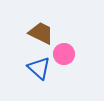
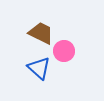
pink circle: moved 3 px up
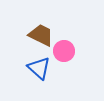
brown trapezoid: moved 2 px down
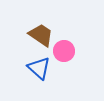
brown trapezoid: rotated 8 degrees clockwise
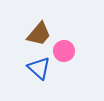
brown trapezoid: moved 2 px left, 1 px up; rotated 96 degrees clockwise
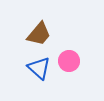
pink circle: moved 5 px right, 10 px down
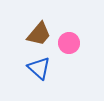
pink circle: moved 18 px up
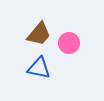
blue triangle: rotated 30 degrees counterclockwise
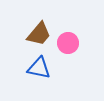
pink circle: moved 1 px left
